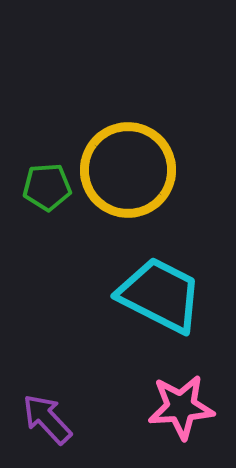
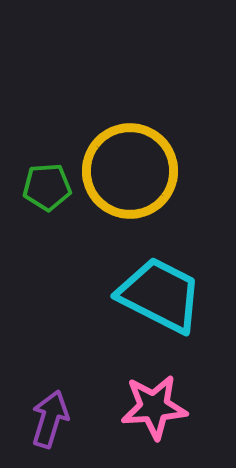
yellow circle: moved 2 px right, 1 px down
pink star: moved 27 px left
purple arrow: moved 3 px right; rotated 60 degrees clockwise
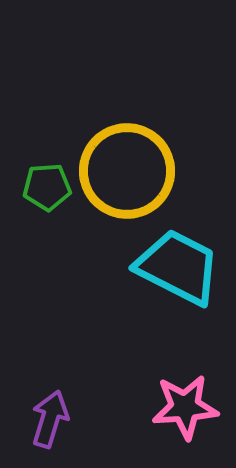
yellow circle: moved 3 px left
cyan trapezoid: moved 18 px right, 28 px up
pink star: moved 31 px right
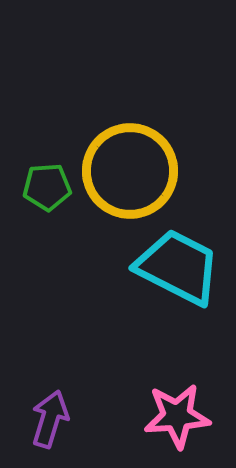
yellow circle: moved 3 px right
pink star: moved 8 px left, 9 px down
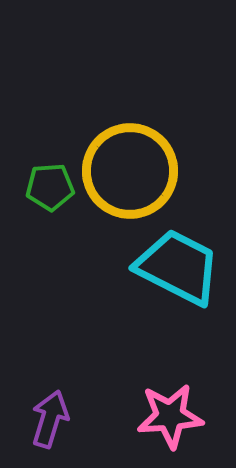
green pentagon: moved 3 px right
pink star: moved 7 px left
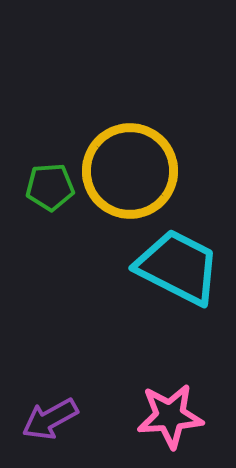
purple arrow: rotated 136 degrees counterclockwise
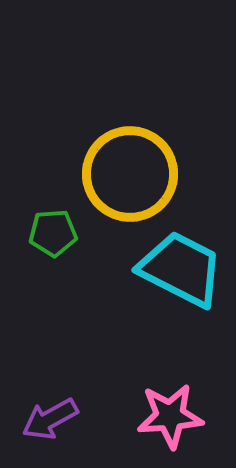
yellow circle: moved 3 px down
green pentagon: moved 3 px right, 46 px down
cyan trapezoid: moved 3 px right, 2 px down
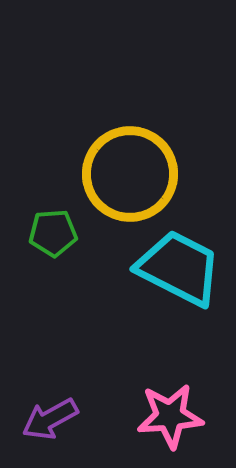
cyan trapezoid: moved 2 px left, 1 px up
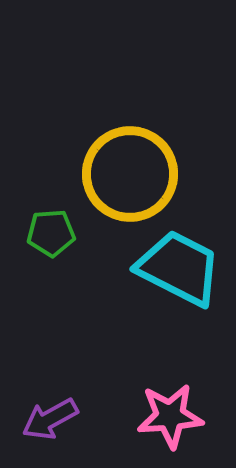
green pentagon: moved 2 px left
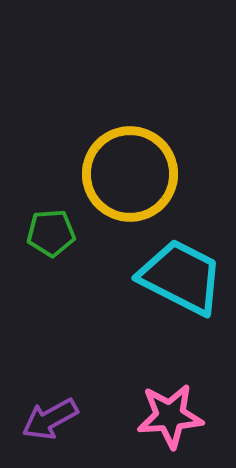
cyan trapezoid: moved 2 px right, 9 px down
